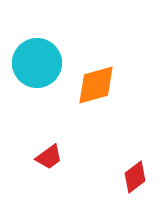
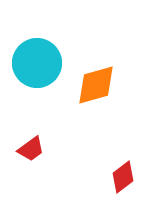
red trapezoid: moved 18 px left, 8 px up
red diamond: moved 12 px left
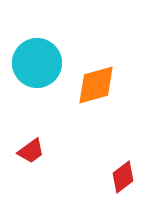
red trapezoid: moved 2 px down
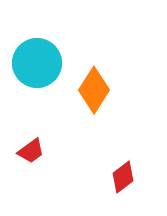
orange diamond: moved 2 px left, 5 px down; rotated 42 degrees counterclockwise
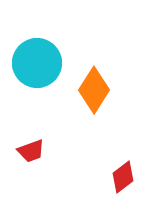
red trapezoid: rotated 16 degrees clockwise
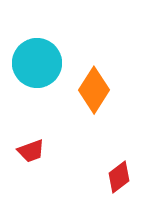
red diamond: moved 4 px left
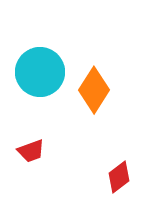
cyan circle: moved 3 px right, 9 px down
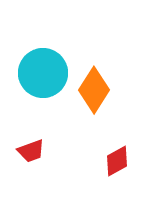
cyan circle: moved 3 px right, 1 px down
red diamond: moved 2 px left, 16 px up; rotated 8 degrees clockwise
